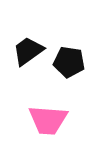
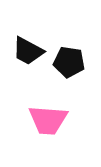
black trapezoid: rotated 116 degrees counterclockwise
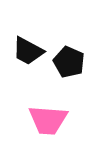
black pentagon: rotated 16 degrees clockwise
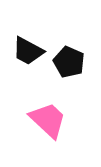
pink trapezoid: rotated 141 degrees counterclockwise
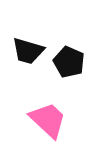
black trapezoid: rotated 12 degrees counterclockwise
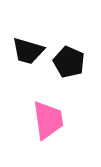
pink trapezoid: rotated 39 degrees clockwise
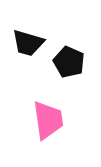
black trapezoid: moved 8 px up
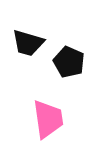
pink trapezoid: moved 1 px up
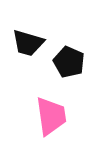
pink trapezoid: moved 3 px right, 3 px up
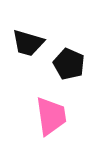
black pentagon: moved 2 px down
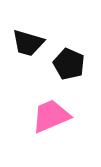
pink trapezoid: rotated 105 degrees counterclockwise
